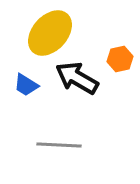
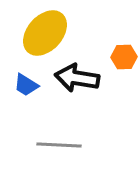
yellow ellipse: moved 5 px left
orange hexagon: moved 4 px right, 2 px up; rotated 10 degrees clockwise
black arrow: rotated 21 degrees counterclockwise
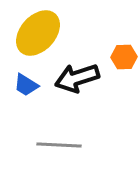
yellow ellipse: moved 7 px left
black arrow: rotated 27 degrees counterclockwise
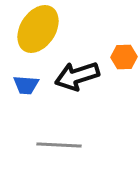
yellow ellipse: moved 4 px up; rotated 9 degrees counterclockwise
black arrow: moved 2 px up
blue trapezoid: rotated 28 degrees counterclockwise
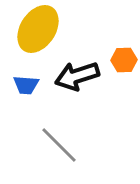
orange hexagon: moved 3 px down
gray line: rotated 42 degrees clockwise
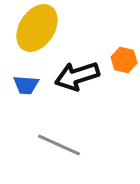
yellow ellipse: moved 1 px left, 1 px up
orange hexagon: rotated 15 degrees clockwise
gray line: rotated 21 degrees counterclockwise
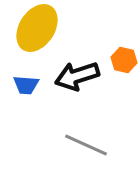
gray line: moved 27 px right
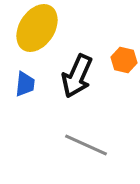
black arrow: rotated 48 degrees counterclockwise
blue trapezoid: moved 1 px left, 1 px up; rotated 88 degrees counterclockwise
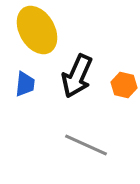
yellow ellipse: moved 2 px down; rotated 63 degrees counterclockwise
orange hexagon: moved 25 px down
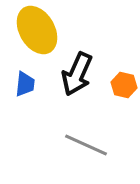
black arrow: moved 2 px up
